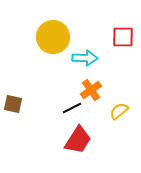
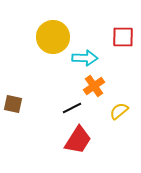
orange cross: moved 3 px right, 4 px up
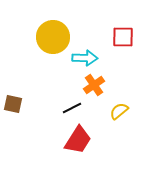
orange cross: moved 1 px up
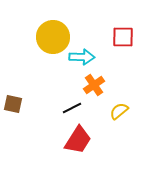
cyan arrow: moved 3 px left, 1 px up
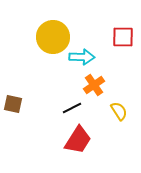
yellow semicircle: rotated 96 degrees clockwise
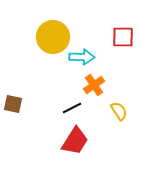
red trapezoid: moved 3 px left, 1 px down
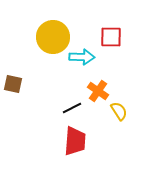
red square: moved 12 px left
orange cross: moved 4 px right, 6 px down; rotated 20 degrees counterclockwise
brown square: moved 20 px up
red trapezoid: rotated 28 degrees counterclockwise
